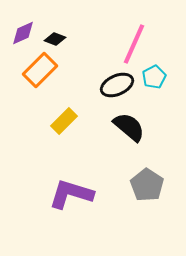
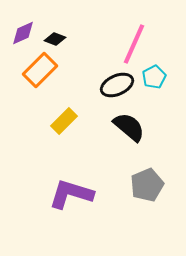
gray pentagon: rotated 16 degrees clockwise
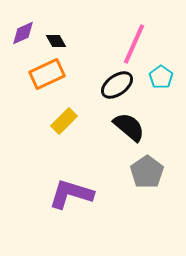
black diamond: moved 1 px right, 2 px down; rotated 40 degrees clockwise
orange rectangle: moved 7 px right, 4 px down; rotated 20 degrees clockwise
cyan pentagon: moved 7 px right; rotated 10 degrees counterclockwise
black ellipse: rotated 12 degrees counterclockwise
gray pentagon: moved 13 px up; rotated 12 degrees counterclockwise
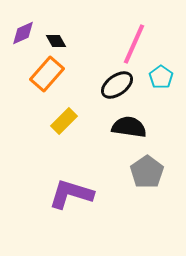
orange rectangle: rotated 24 degrees counterclockwise
black semicircle: rotated 32 degrees counterclockwise
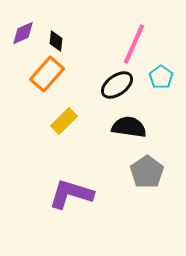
black diamond: rotated 35 degrees clockwise
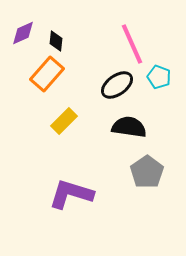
pink line: moved 2 px left; rotated 48 degrees counterclockwise
cyan pentagon: moved 2 px left; rotated 15 degrees counterclockwise
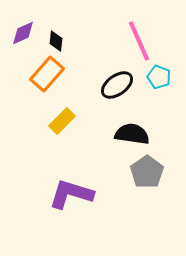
pink line: moved 7 px right, 3 px up
yellow rectangle: moved 2 px left
black semicircle: moved 3 px right, 7 px down
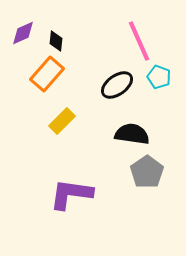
purple L-shape: rotated 9 degrees counterclockwise
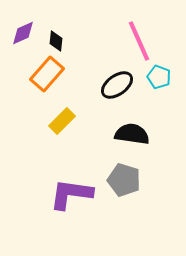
gray pentagon: moved 23 px left, 8 px down; rotated 20 degrees counterclockwise
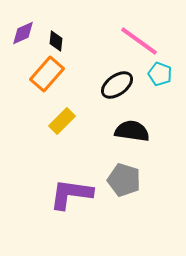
pink line: rotated 30 degrees counterclockwise
cyan pentagon: moved 1 px right, 3 px up
black semicircle: moved 3 px up
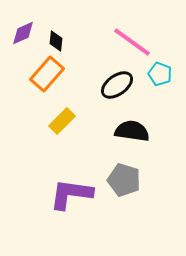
pink line: moved 7 px left, 1 px down
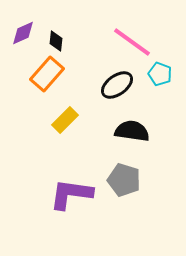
yellow rectangle: moved 3 px right, 1 px up
